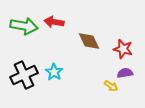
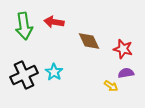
green arrow: rotated 72 degrees clockwise
purple semicircle: moved 1 px right
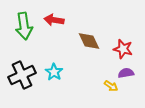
red arrow: moved 2 px up
black cross: moved 2 px left
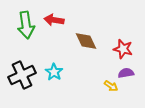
green arrow: moved 2 px right, 1 px up
brown diamond: moved 3 px left
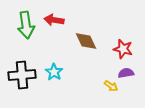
black cross: rotated 20 degrees clockwise
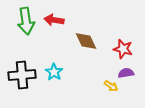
green arrow: moved 4 px up
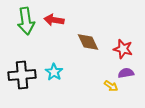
brown diamond: moved 2 px right, 1 px down
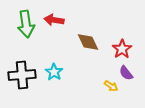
green arrow: moved 3 px down
red star: moved 1 px left; rotated 24 degrees clockwise
purple semicircle: rotated 119 degrees counterclockwise
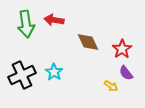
black cross: rotated 20 degrees counterclockwise
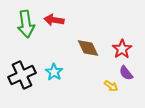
brown diamond: moved 6 px down
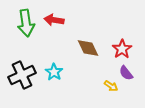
green arrow: moved 1 px up
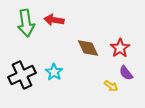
red star: moved 2 px left, 1 px up
